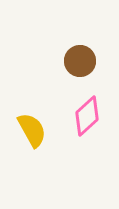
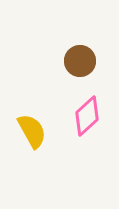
yellow semicircle: moved 1 px down
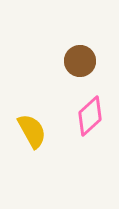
pink diamond: moved 3 px right
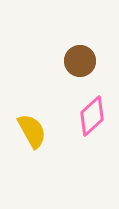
pink diamond: moved 2 px right
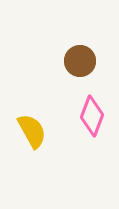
pink diamond: rotated 27 degrees counterclockwise
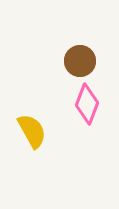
pink diamond: moved 5 px left, 12 px up
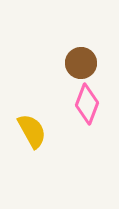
brown circle: moved 1 px right, 2 px down
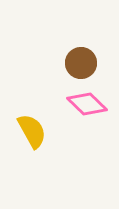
pink diamond: rotated 66 degrees counterclockwise
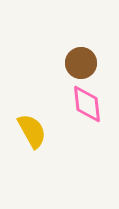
pink diamond: rotated 39 degrees clockwise
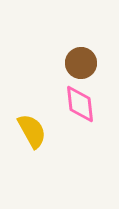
pink diamond: moved 7 px left
